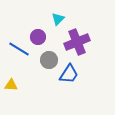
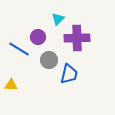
purple cross: moved 4 px up; rotated 20 degrees clockwise
blue trapezoid: rotated 20 degrees counterclockwise
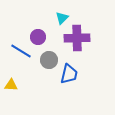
cyan triangle: moved 4 px right, 1 px up
blue line: moved 2 px right, 2 px down
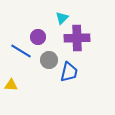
blue trapezoid: moved 2 px up
